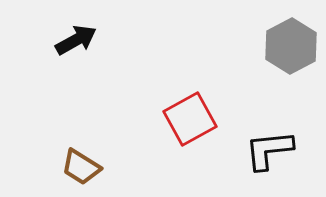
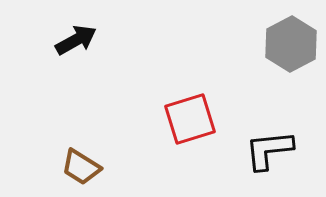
gray hexagon: moved 2 px up
red square: rotated 12 degrees clockwise
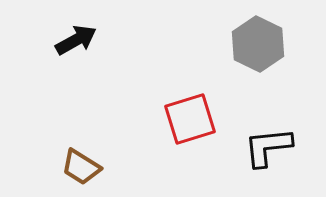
gray hexagon: moved 33 px left; rotated 6 degrees counterclockwise
black L-shape: moved 1 px left, 3 px up
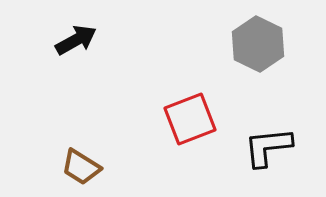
red square: rotated 4 degrees counterclockwise
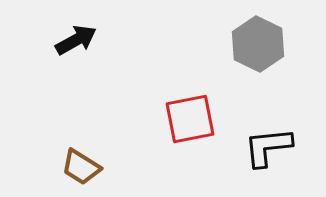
red square: rotated 10 degrees clockwise
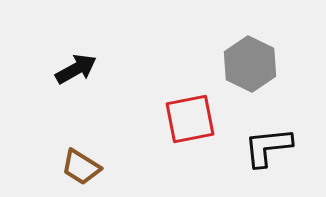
black arrow: moved 29 px down
gray hexagon: moved 8 px left, 20 px down
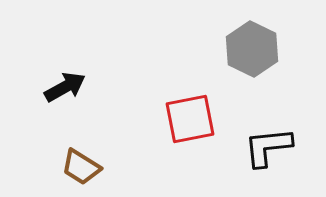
gray hexagon: moved 2 px right, 15 px up
black arrow: moved 11 px left, 18 px down
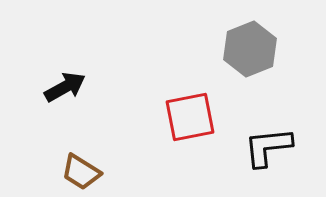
gray hexagon: moved 2 px left; rotated 12 degrees clockwise
red square: moved 2 px up
brown trapezoid: moved 5 px down
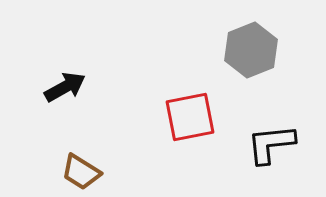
gray hexagon: moved 1 px right, 1 px down
black L-shape: moved 3 px right, 3 px up
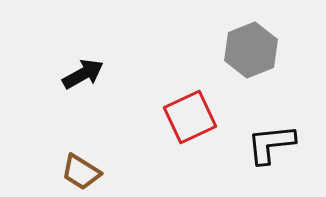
black arrow: moved 18 px right, 13 px up
red square: rotated 14 degrees counterclockwise
